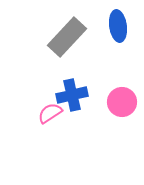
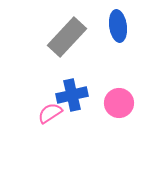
pink circle: moved 3 px left, 1 px down
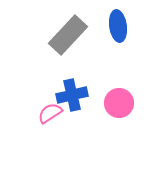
gray rectangle: moved 1 px right, 2 px up
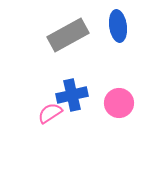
gray rectangle: rotated 18 degrees clockwise
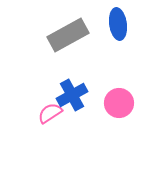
blue ellipse: moved 2 px up
blue cross: rotated 16 degrees counterclockwise
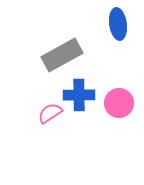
gray rectangle: moved 6 px left, 20 px down
blue cross: moved 7 px right; rotated 28 degrees clockwise
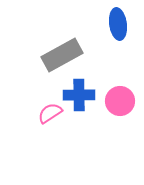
pink circle: moved 1 px right, 2 px up
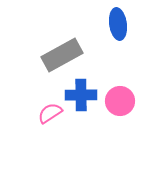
blue cross: moved 2 px right
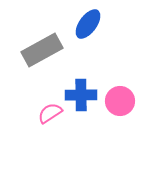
blue ellipse: moved 30 px left; rotated 44 degrees clockwise
gray rectangle: moved 20 px left, 5 px up
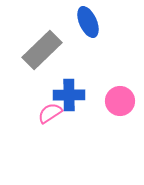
blue ellipse: moved 2 px up; rotated 60 degrees counterclockwise
gray rectangle: rotated 15 degrees counterclockwise
blue cross: moved 12 px left
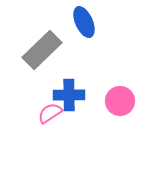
blue ellipse: moved 4 px left
